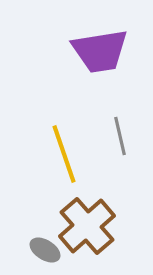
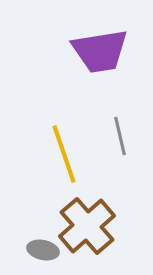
gray ellipse: moved 2 px left; rotated 20 degrees counterclockwise
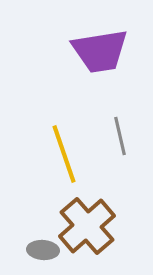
gray ellipse: rotated 8 degrees counterclockwise
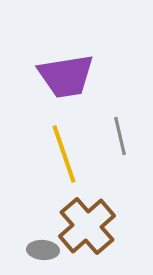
purple trapezoid: moved 34 px left, 25 px down
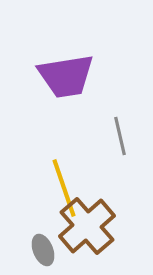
yellow line: moved 34 px down
gray ellipse: rotated 64 degrees clockwise
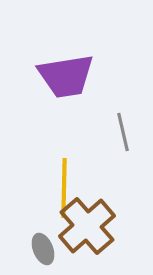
gray line: moved 3 px right, 4 px up
yellow line: rotated 20 degrees clockwise
gray ellipse: moved 1 px up
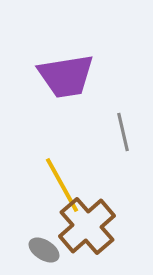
yellow line: moved 2 px left, 3 px up; rotated 30 degrees counterclockwise
gray ellipse: moved 1 px right, 1 px down; rotated 36 degrees counterclockwise
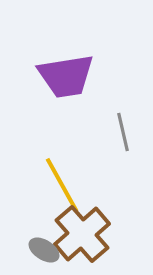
brown cross: moved 5 px left, 8 px down
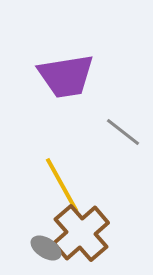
gray line: rotated 39 degrees counterclockwise
brown cross: moved 1 px left, 1 px up
gray ellipse: moved 2 px right, 2 px up
